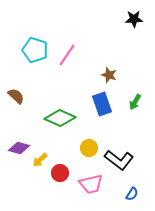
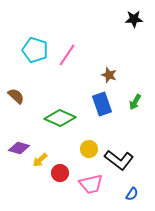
yellow circle: moved 1 px down
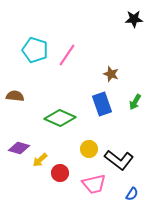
brown star: moved 2 px right, 1 px up
brown semicircle: moved 1 px left; rotated 36 degrees counterclockwise
pink trapezoid: moved 3 px right
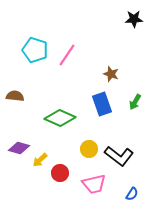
black L-shape: moved 4 px up
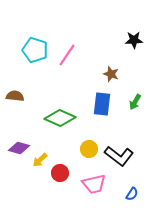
black star: moved 21 px down
blue rectangle: rotated 25 degrees clockwise
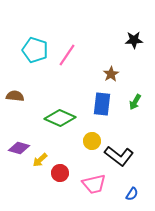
brown star: rotated 21 degrees clockwise
yellow circle: moved 3 px right, 8 px up
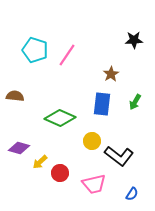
yellow arrow: moved 2 px down
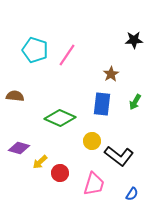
pink trapezoid: rotated 60 degrees counterclockwise
